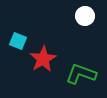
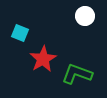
cyan square: moved 2 px right, 8 px up
green L-shape: moved 4 px left
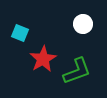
white circle: moved 2 px left, 8 px down
green L-shape: moved 3 px up; rotated 140 degrees clockwise
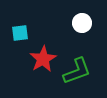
white circle: moved 1 px left, 1 px up
cyan square: rotated 30 degrees counterclockwise
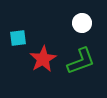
cyan square: moved 2 px left, 5 px down
green L-shape: moved 4 px right, 10 px up
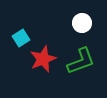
cyan square: moved 3 px right; rotated 24 degrees counterclockwise
red star: rotated 8 degrees clockwise
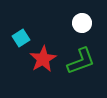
red star: rotated 8 degrees counterclockwise
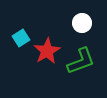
red star: moved 4 px right, 8 px up
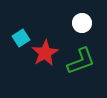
red star: moved 2 px left, 2 px down
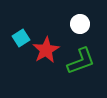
white circle: moved 2 px left, 1 px down
red star: moved 1 px right, 3 px up
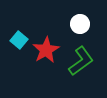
cyan square: moved 2 px left, 2 px down; rotated 18 degrees counterclockwise
green L-shape: rotated 16 degrees counterclockwise
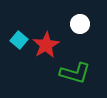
red star: moved 5 px up
green L-shape: moved 6 px left, 12 px down; rotated 52 degrees clockwise
